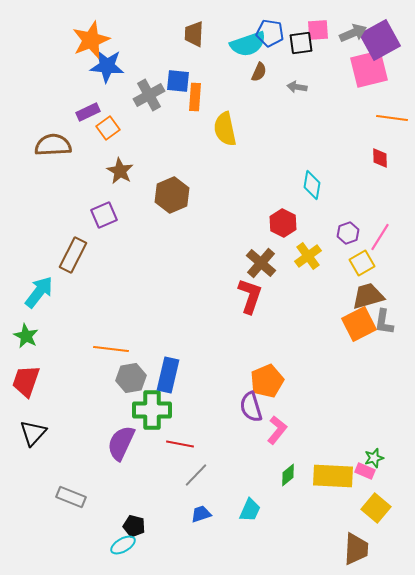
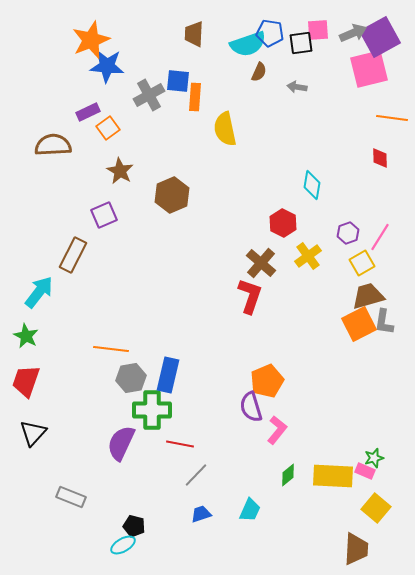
purple square at (380, 40): moved 3 px up
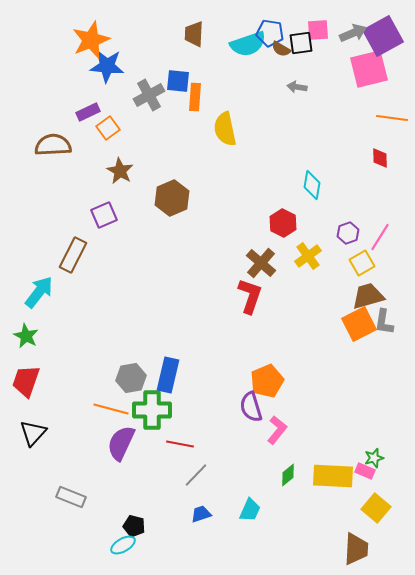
purple square at (380, 37): moved 3 px right, 1 px up
brown semicircle at (259, 72): moved 22 px right, 23 px up; rotated 96 degrees clockwise
brown hexagon at (172, 195): moved 3 px down
orange line at (111, 349): moved 60 px down; rotated 8 degrees clockwise
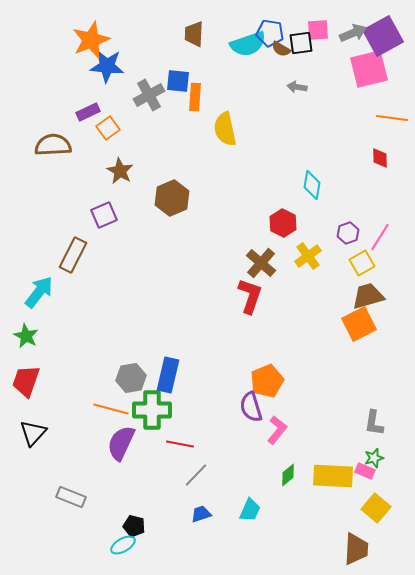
gray L-shape at (384, 322): moved 10 px left, 101 px down
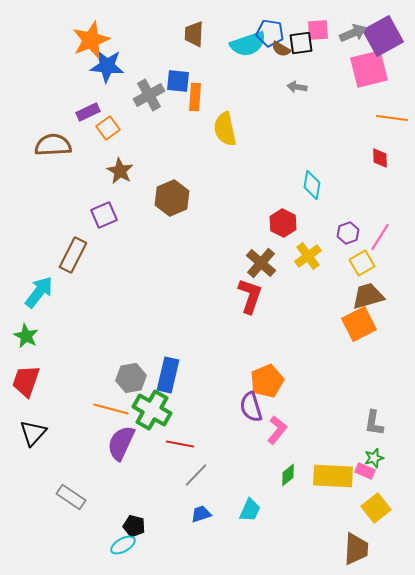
green cross at (152, 410): rotated 30 degrees clockwise
gray rectangle at (71, 497): rotated 12 degrees clockwise
yellow square at (376, 508): rotated 12 degrees clockwise
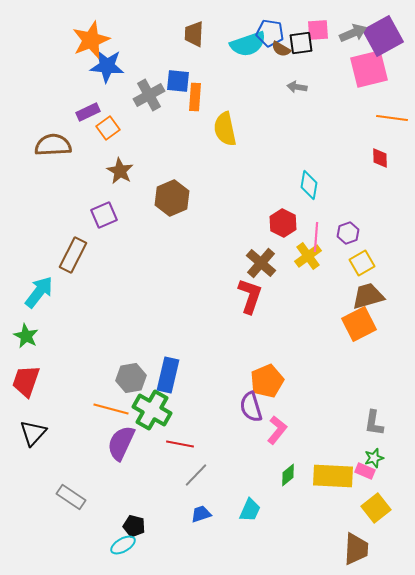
cyan diamond at (312, 185): moved 3 px left
pink line at (380, 237): moved 64 px left; rotated 28 degrees counterclockwise
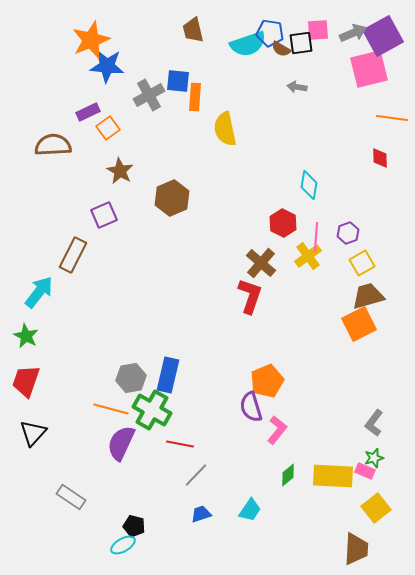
brown trapezoid at (194, 34): moved 1 px left, 4 px up; rotated 16 degrees counterclockwise
gray L-shape at (374, 423): rotated 28 degrees clockwise
cyan trapezoid at (250, 510): rotated 10 degrees clockwise
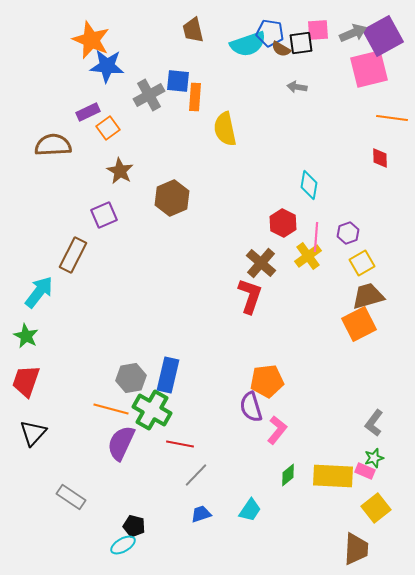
orange star at (91, 40): rotated 27 degrees counterclockwise
orange pentagon at (267, 381): rotated 16 degrees clockwise
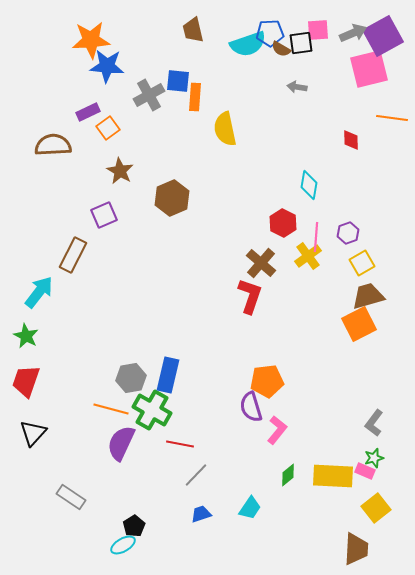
blue pentagon at (270, 33): rotated 12 degrees counterclockwise
orange star at (91, 40): rotated 27 degrees counterclockwise
red diamond at (380, 158): moved 29 px left, 18 px up
cyan trapezoid at (250, 510): moved 2 px up
black pentagon at (134, 526): rotated 25 degrees clockwise
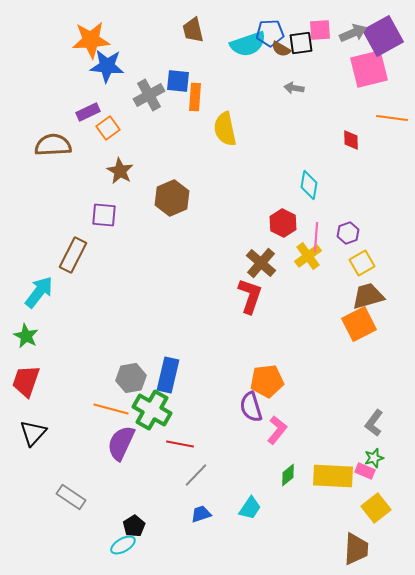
pink square at (318, 30): moved 2 px right
gray arrow at (297, 87): moved 3 px left, 1 px down
purple square at (104, 215): rotated 28 degrees clockwise
